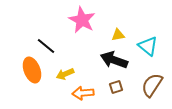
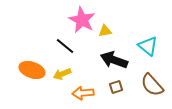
yellow triangle: moved 13 px left, 4 px up
black line: moved 19 px right
orange ellipse: rotated 50 degrees counterclockwise
yellow arrow: moved 3 px left
brown semicircle: rotated 75 degrees counterclockwise
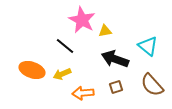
black arrow: moved 1 px right, 1 px up
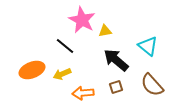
black arrow: moved 1 px right, 1 px down; rotated 20 degrees clockwise
orange ellipse: rotated 40 degrees counterclockwise
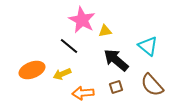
black line: moved 4 px right
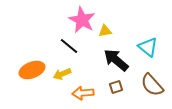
cyan triangle: moved 1 px down
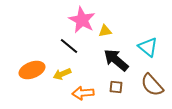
brown square: rotated 24 degrees clockwise
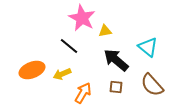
pink star: moved 2 px up
orange arrow: rotated 125 degrees clockwise
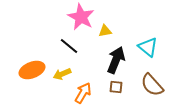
pink star: moved 1 px left, 1 px up
black arrow: rotated 72 degrees clockwise
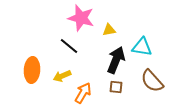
pink star: moved 1 px down; rotated 12 degrees counterclockwise
yellow triangle: moved 4 px right, 1 px up
cyan triangle: moved 6 px left; rotated 30 degrees counterclockwise
orange ellipse: rotated 65 degrees counterclockwise
yellow arrow: moved 2 px down
brown semicircle: moved 4 px up
